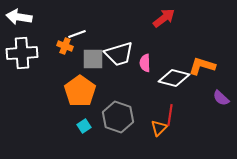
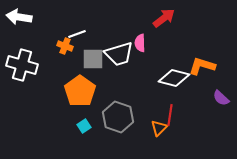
white cross: moved 12 px down; rotated 20 degrees clockwise
pink semicircle: moved 5 px left, 20 px up
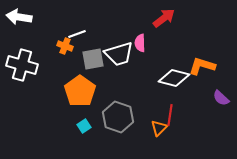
gray square: rotated 10 degrees counterclockwise
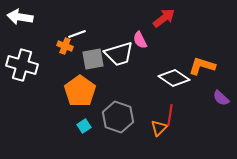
white arrow: moved 1 px right
pink semicircle: moved 3 px up; rotated 24 degrees counterclockwise
white diamond: rotated 20 degrees clockwise
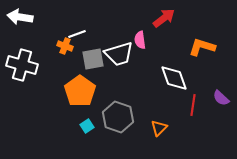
pink semicircle: rotated 18 degrees clockwise
orange L-shape: moved 19 px up
white diamond: rotated 36 degrees clockwise
red line: moved 23 px right, 10 px up
cyan square: moved 3 px right
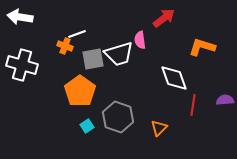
purple semicircle: moved 4 px right, 2 px down; rotated 132 degrees clockwise
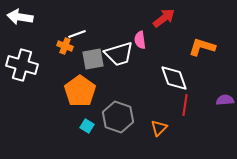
red line: moved 8 px left
cyan square: rotated 24 degrees counterclockwise
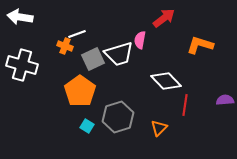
pink semicircle: rotated 18 degrees clockwise
orange L-shape: moved 2 px left, 2 px up
gray square: rotated 15 degrees counterclockwise
white diamond: moved 8 px left, 3 px down; rotated 24 degrees counterclockwise
gray hexagon: rotated 24 degrees clockwise
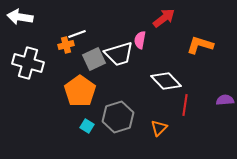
orange cross: moved 1 px right, 1 px up; rotated 35 degrees counterclockwise
gray square: moved 1 px right
white cross: moved 6 px right, 2 px up
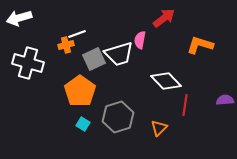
white arrow: moved 1 px left, 1 px down; rotated 25 degrees counterclockwise
cyan square: moved 4 px left, 2 px up
